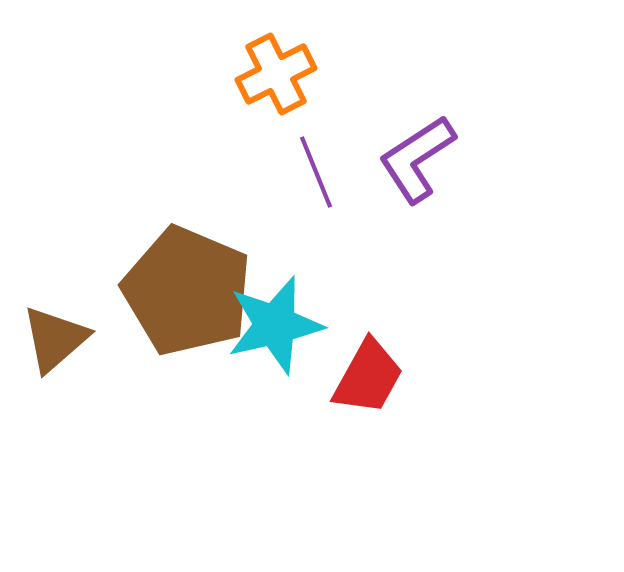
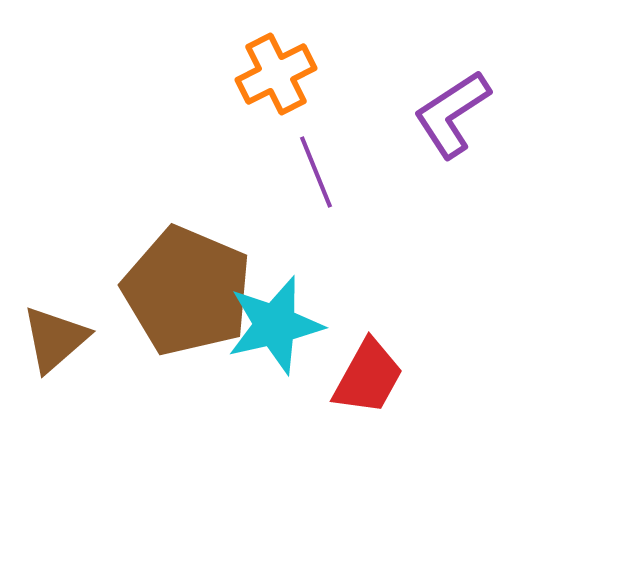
purple L-shape: moved 35 px right, 45 px up
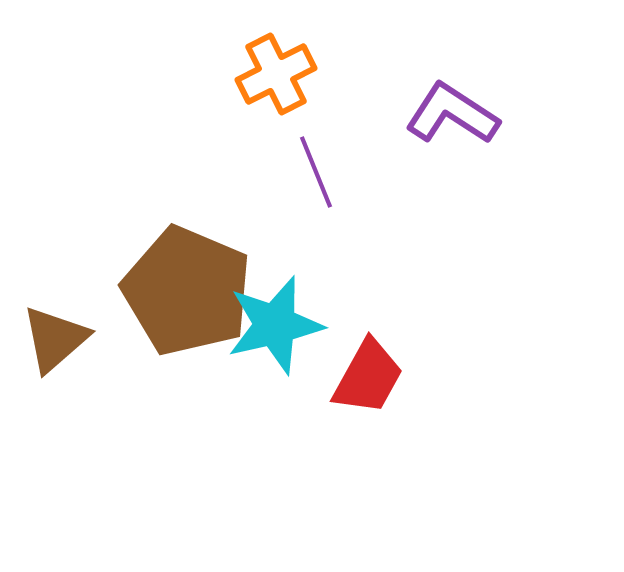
purple L-shape: rotated 66 degrees clockwise
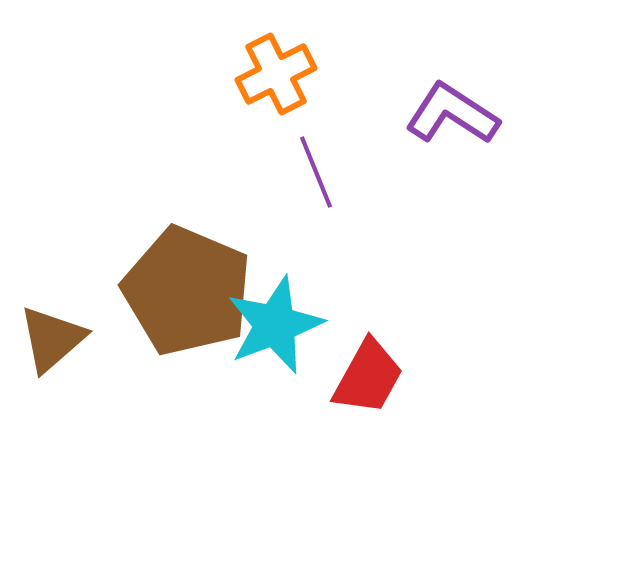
cyan star: rotated 8 degrees counterclockwise
brown triangle: moved 3 px left
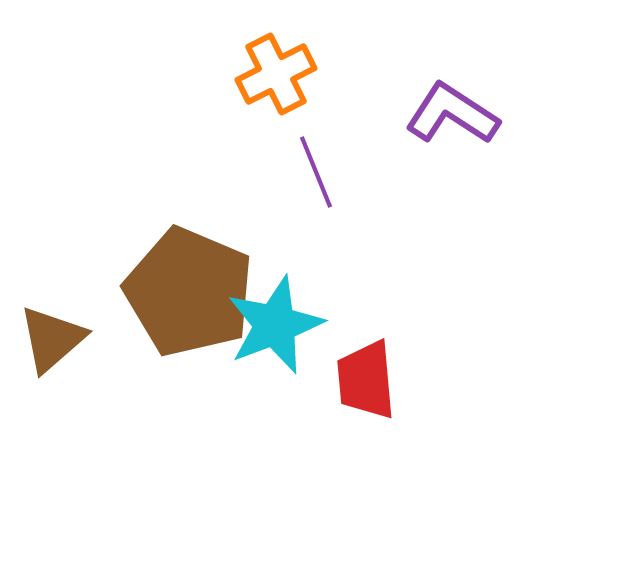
brown pentagon: moved 2 px right, 1 px down
red trapezoid: moved 2 px left, 3 px down; rotated 146 degrees clockwise
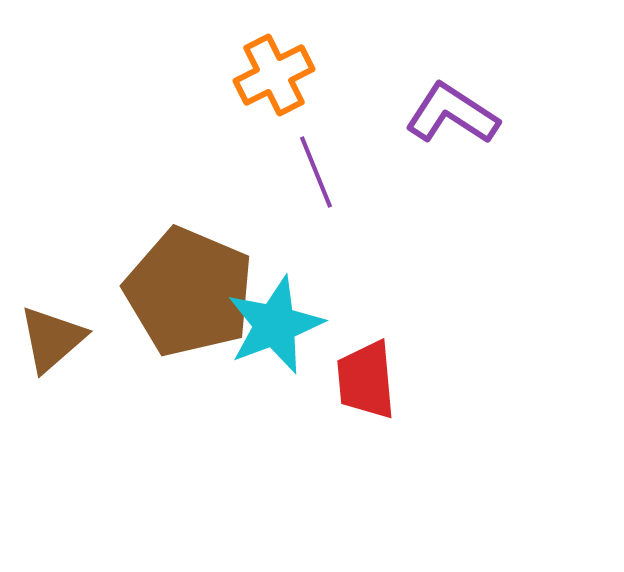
orange cross: moved 2 px left, 1 px down
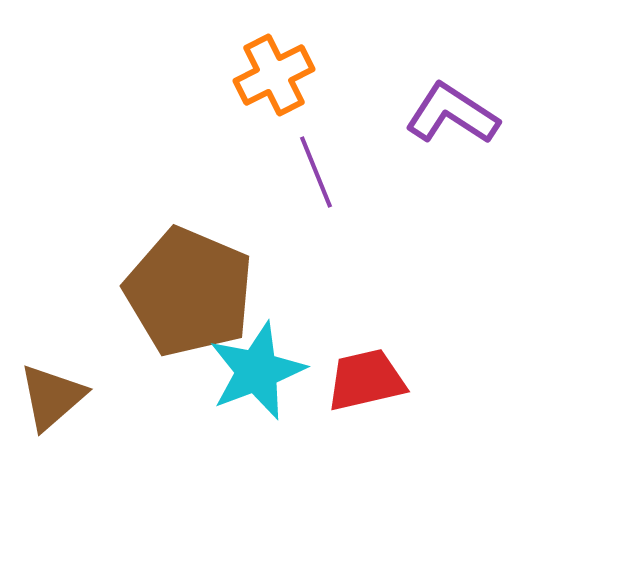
cyan star: moved 18 px left, 46 px down
brown triangle: moved 58 px down
red trapezoid: rotated 82 degrees clockwise
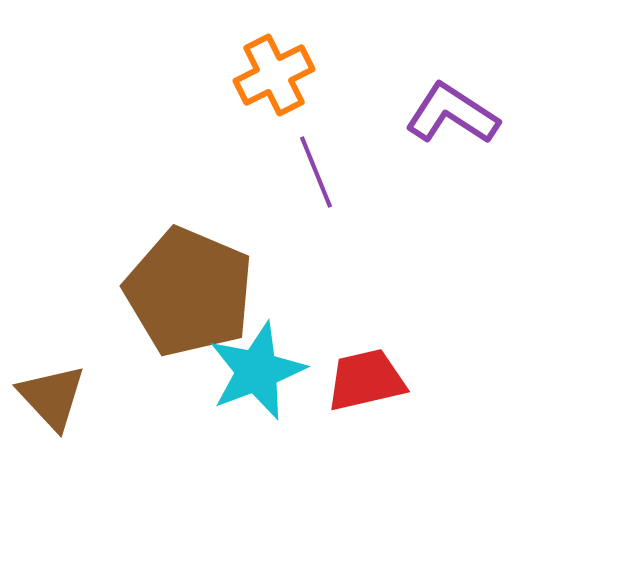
brown triangle: rotated 32 degrees counterclockwise
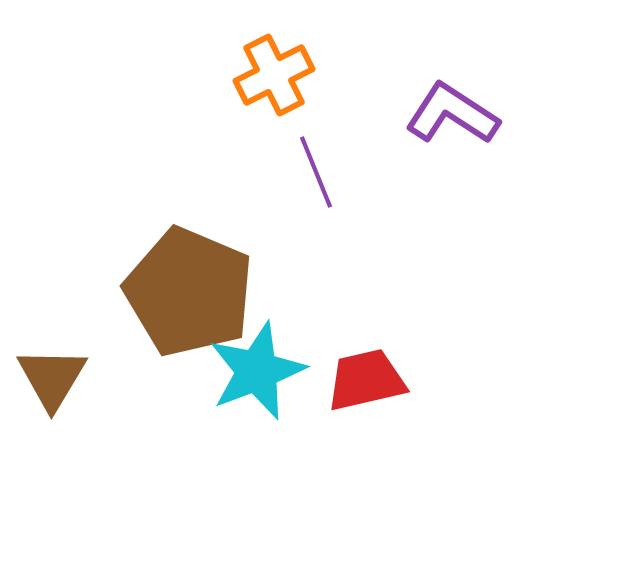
brown triangle: moved 19 px up; rotated 14 degrees clockwise
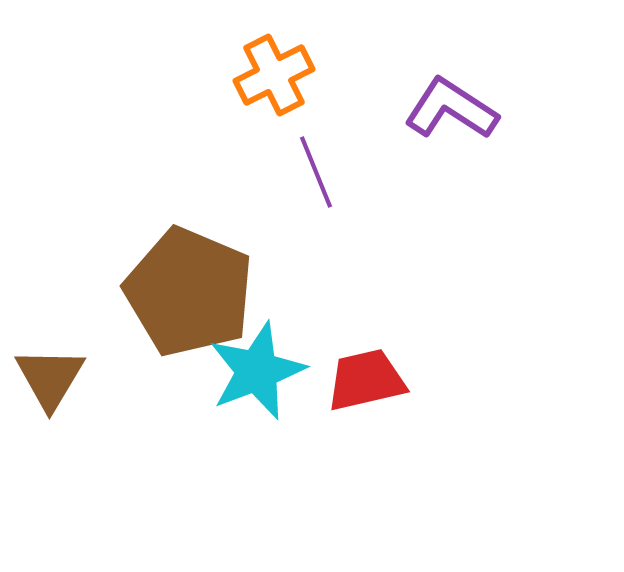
purple L-shape: moved 1 px left, 5 px up
brown triangle: moved 2 px left
